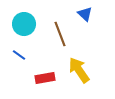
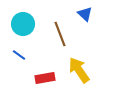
cyan circle: moved 1 px left
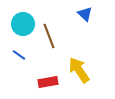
brown line: moved 11 px left, 2 px down
red rectangle: moved 3 px right, 4 px down
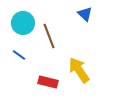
cyan circle: moved 1 px up
red rectangle: rotated 24 degrees clockwise
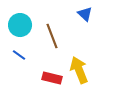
cyan circle: moved 3 px left, 2 px down
brown line: moved 3 px right
yellow arrow: rotated 12 degrees clockwise
red rectangle: moved 4 px right, 4 px up
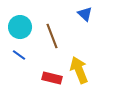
cyan circle: moved 2 px down
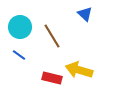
brown line: rotated 10 degrees counterclockwise
yellow arrow: rotated 52 degrees counterclockwise
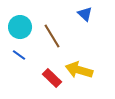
red rectangle: rotated 30 degrees clockwise
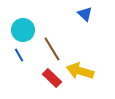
cyan circle: moved 3 px right, 3 px down
brown line: moved 13 px down
blue line: rotated 24 degrees clockwise
yellow arrow: moved 1 px right, 1 px down
